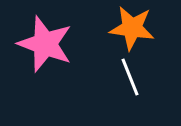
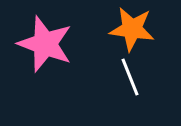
orange star: moved 1 px down
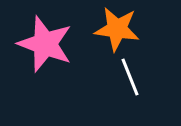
orange star: moved 15 px left
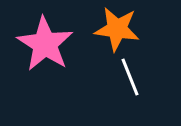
pink star: rotated 12 degrees clockwise
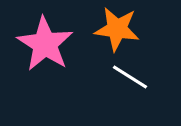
white line: rotated 36 degrees counterclockwise
